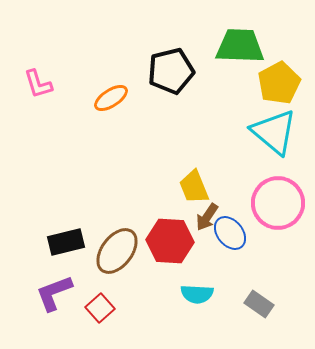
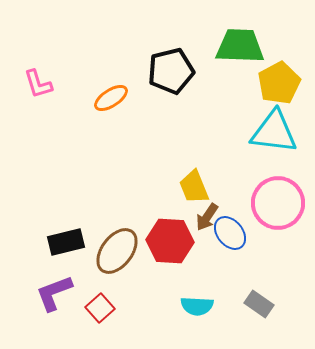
cyan triangle: rotated 33 degrees counterclockwise
cyan semicircle: moved 12 px down
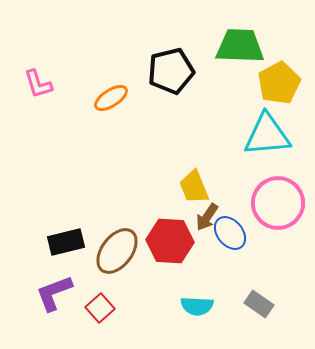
cyan triangle: moved 7 px left, 3 px down; rotated 12 degrees counterclockwise
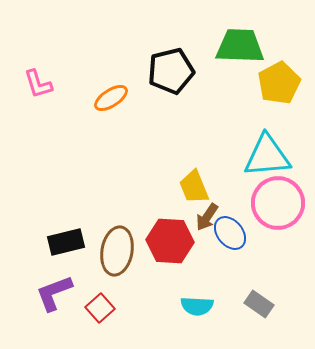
cyan triangle: moved 21 px down
brown ellipse: rotated 27 degrees counterclockwise
